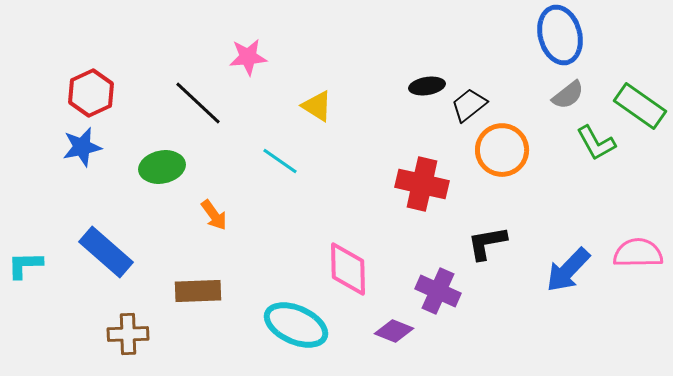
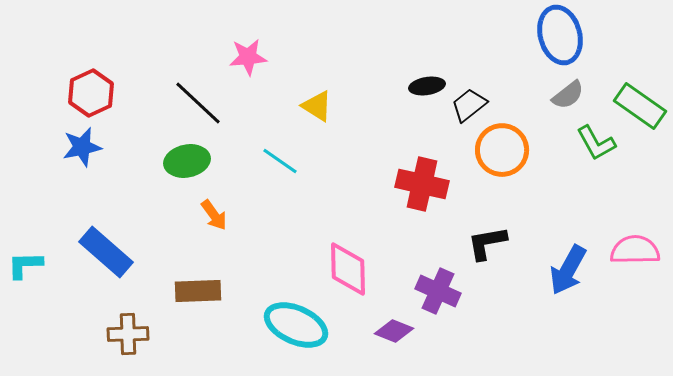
green ellipse: moved 25 px right, 6 px up
pink semicircle: moved 3 px left, 3 px up
blue arrow: rotated 15 degrees counterclockwise
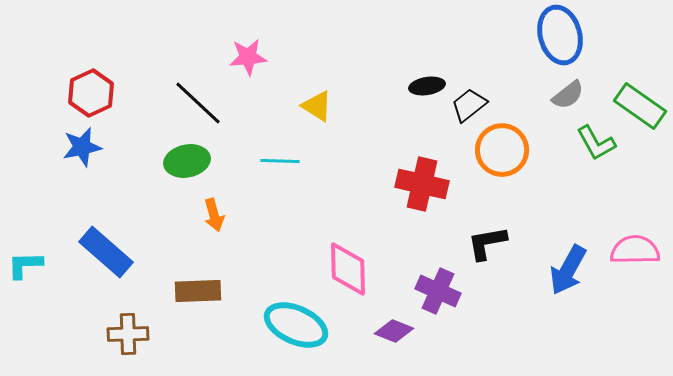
cyan line: rotated 33 degrees counterclockwise
orange arrow: rotated 20 degrees clockwise
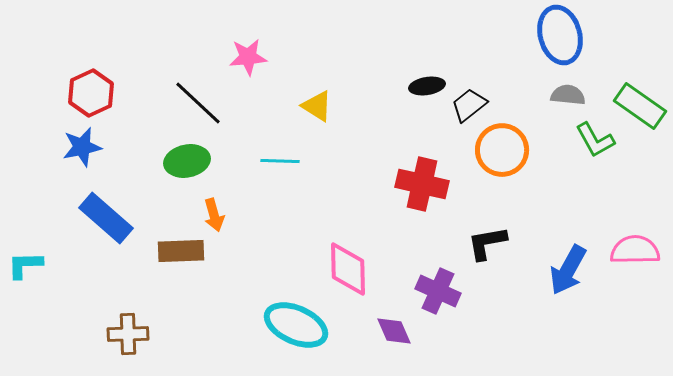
gray semicircle: rotated 136 degrees counterclockwise
green L-shape: moved 1 px left, 3 px up
blue rectangle: moved 34 px up
brown rectangle: moved 17 px left, 40 px up
purple diamond: rotated 45 degrees clockwise
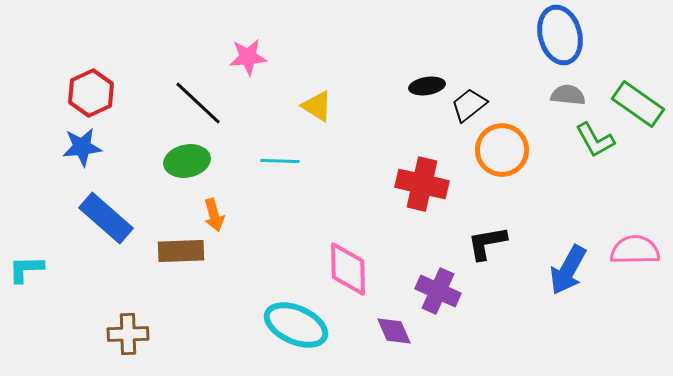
green rectangle: moved 2 px left, 2 px up
blue star: rotated 6 degrees clockwise
cyan L-shape: moved 1 px right, 4 px down
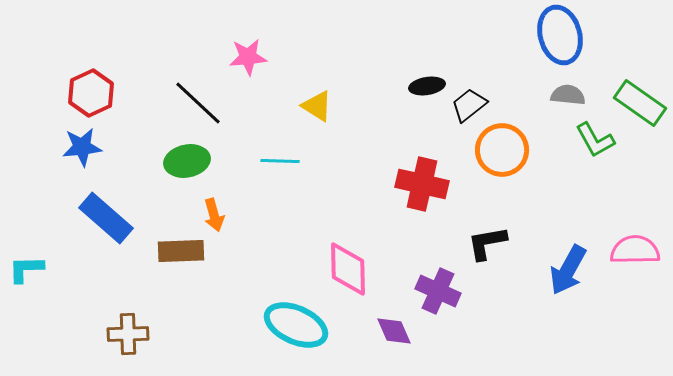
green rectangle: moved 2 px right, 1 px up
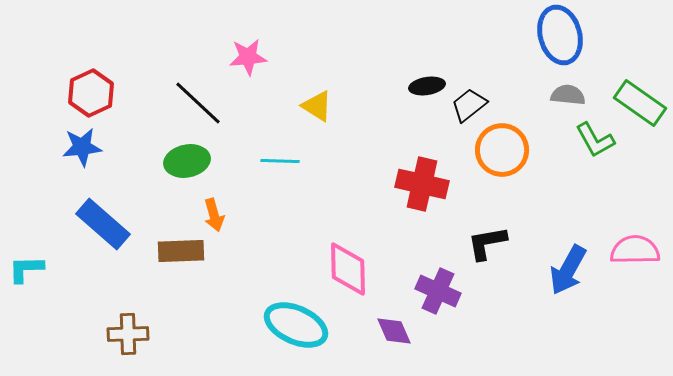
blue rectangle: moved 3 px left, 6 px down
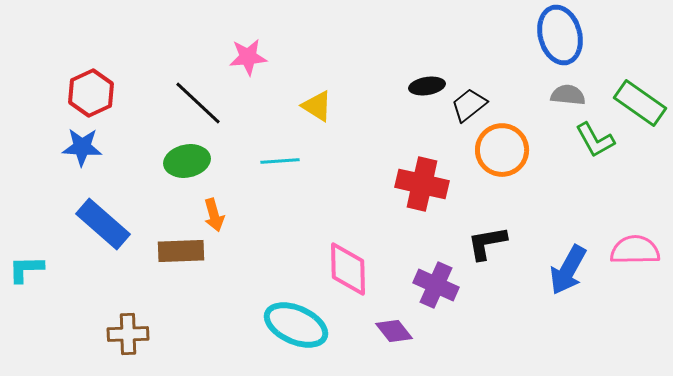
blue star: rotated 9 degrees clockwise
cyan line: rotated 6 degrees counterclockwise
purple cross: moved 2 px left, 6 px up
purple diamond: rotated 15 degrees counterclockwise
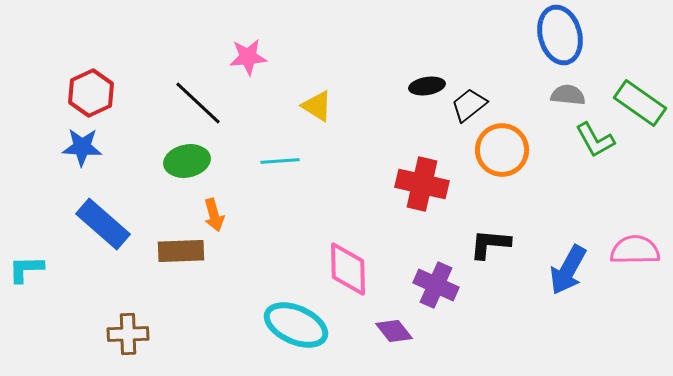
black L-shape: moved 3 px right, 1 px down; rotated 15 degrees clockwise
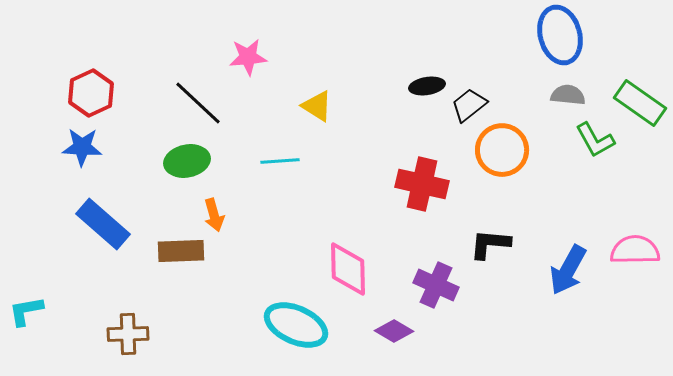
cyan L-shape: moved 42 px down; rotated 9 degrees counterclockwise
purple diamond: rotated 21 degrees counterclockwise
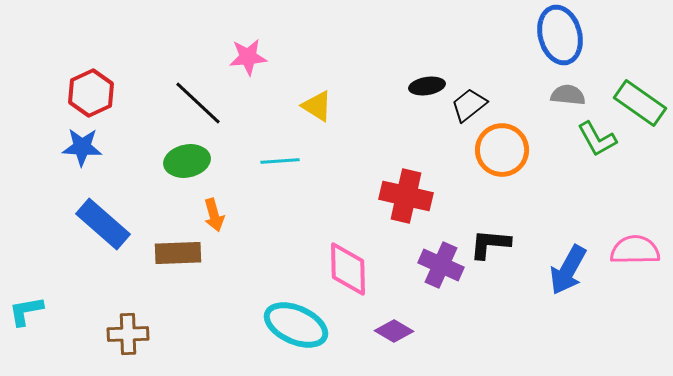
green L-shape: moved 2 px right, 1 px up
red cross: moved 16 px left, 12 px down
brown rectangle: moved 3 px left, 2 px down
purple cross: moved 5 px right, 20 px up
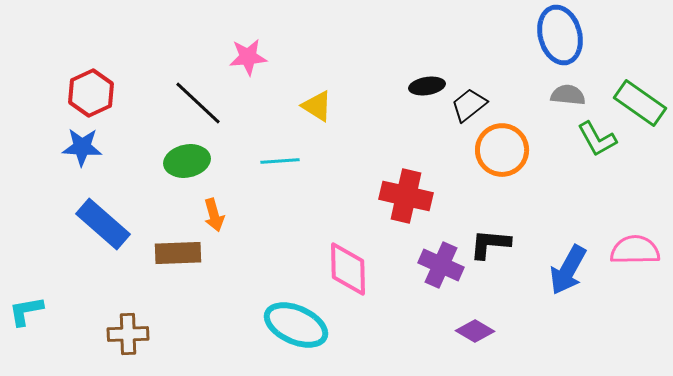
purple diamond: moved 81 px right
